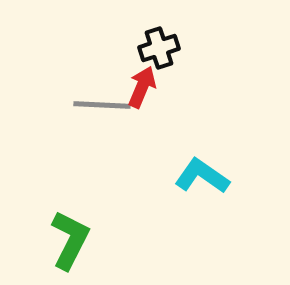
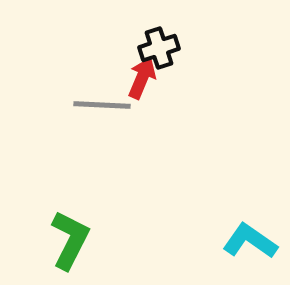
red arrow: moved 9 px up
cyan L-shape: moved 48 px right, 65 px down
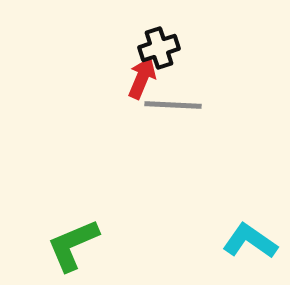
gray line: moved 71 px right
green L-shape: moved 3 px right, 5 px down; rotated 140 degrees counterclockwise
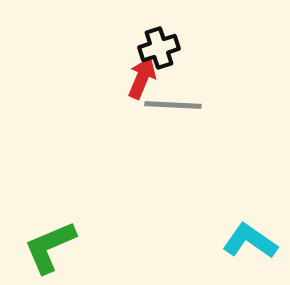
green L-shape: moved 23 px left, 2 px down
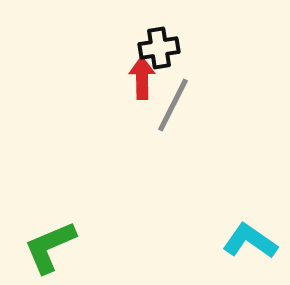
black cross: rotated 9 degrees clockwise
red arrow: rotated 24 degrees counterclockwise
gray line: rotated 66 degrees counterclockwise
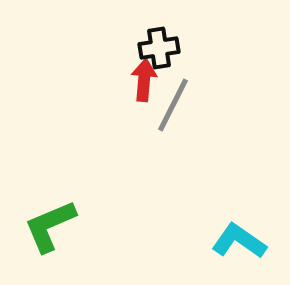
red arrow: moved 2 px right, 2 px down; rotated 6 degrees clockwise
cyan L-shape: moved 11 px left
green L-shape: moved 21 px up
